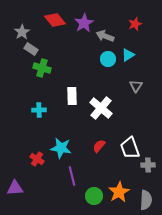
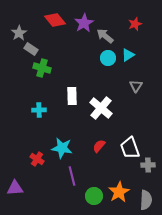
gray star: moved 3 px left, 1 px down
gray arrow: rotated 18 degrees clockwise
cyan circle: moved 1 px up
cyan star: moved 1 px right
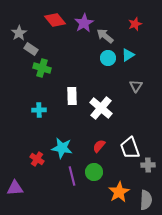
green circle: moved 24 px up
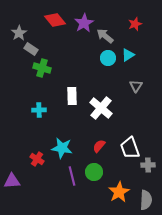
purple triangle: moved 3 px left, 7 px up
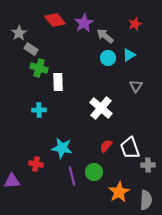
cyan triangle: moved 1 px right
green cross: moved 3 px left
white rectangle: moved 14 px left, 14 px up
red semicircle: moved 7 px right
red cross: moved 1 px left, 5 px down; rotated 24 degrees counterclockwise
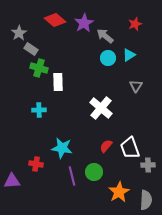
red diamond: rotated 10 degrees counterclockwise
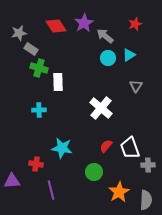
red diamond: moved 1 px right, 6 px down; rotated 15 degrees clockwise
gray star: rotated 21 degrees clockwise
purple line: moved 21 px left, 14 px down
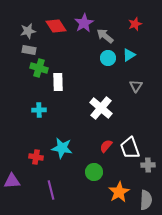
gray star: moved 9 px right, 2 px up
gray rectangle: moved 2 px left, 1 px down; rotated 24 degrees counterclockwise
red cross: moved 7 px up
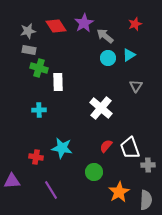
purple line: rotated 18 degrees counterclockwise
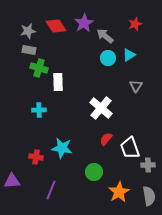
red semicircle: moved 7 px up
purple line: rotated 54 degrees clockwise
gray semicircle: moved 3 px right, 4 px up; rotated 12 degrees counterclockwise
